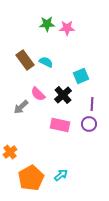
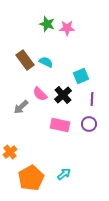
green star: rotated 21 degrees clockwise
pink semicircle: moved 2 px right
purple line: moved 5 px up
cyan arrow: moved 3 px right, 1 px up
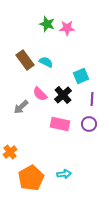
pink rectangle: moved 1 px up
cyan arrow: rotated 32 degrees clockwise
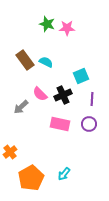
black cross: rotated 18 degrees clockwise
cyan arrow: rotated 136 degrees clockwise
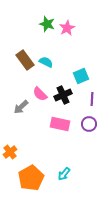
pink star: rotated 28 degrees counterclockwise
